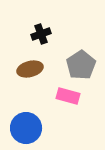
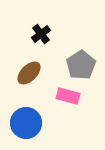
black cross: rotated 18 degrees counterclockwise
brown ellipse: moved 1 px left, 4 px down; rotated 30 degrees counterclockwise
blue circle: moved 5 px up
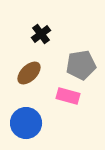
gray pentagon: rotated 24 degrees clockwise
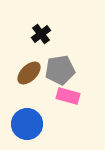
gray pentagon: moved 21 px left, 5 px down
blue circle: moved 1 px right, 1 px down
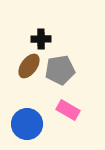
black cross: moved 5 px down; rotated 36 degrees clockwise
brown ellipse: moved 7 px up; rotated 10 degrees counterclockwise
pink rectangle: moved 14 px down; rotated 15 degrees clockwise
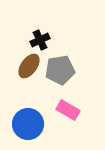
black cross: moved 1 px left, 1 px down; rotated 24 degrees counterclockwise
blue circle: moved 1 px right
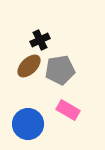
brown ellipse: rotated 10 degrees clockwise
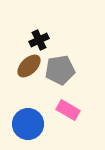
black cross: moved 1 px left
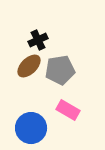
black cross: moved 1 px left
blue circle: moved 3 px right, 4 px down
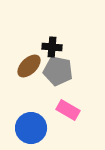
black cross: moved 14 px right, 7 px down; rotated 30 degrees clockwise
gray pentagon: moved 2 px left, 1 px down; rotated 20 degrees clockwise
